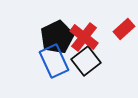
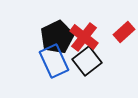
red rectangle: moved 3 px down
black square: moved 1 px right
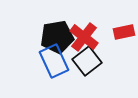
red rectangle: rotated 30 degrees clockwise
black pentagon: rotated 16 degrees clockwise
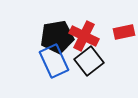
red cross: moved 1 px up; rotated 12 degrees counterclockwise
black square: moved 2 px right
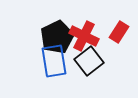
red rectangle: moved 5 px left; rotated 45 degrees counterclockwise
black pentagon: rotated 16 degrees counterclockwise
blue rectangle: rotated 16 degrees clockwise
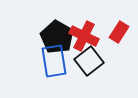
black pentagon: rotated 16 degrees counterclockwise
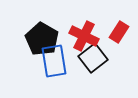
black pentagon: moved 15 px left, 2 px down
black square: moved 4 px right, 3 px up
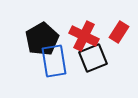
black pentagon: rotated 12 degrees clockwise
black square: rotated 16 degrees clockwise
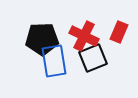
red rectangle: rotated 10 degrees counterclockwise
black pentagon: rotated 28 degrees clockwise
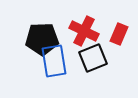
red rectangle: moved 2 px down
red cross: moved 5 px up
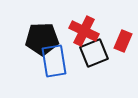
red rectangle: moved 4 px right, 7 px down
black square: moved 1 px right, 5 px up
